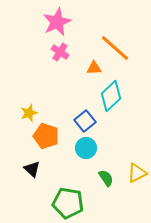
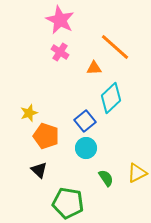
pink star: moved 3 px right, 2 px up; rotated 20 degrees counterclockwise
orange line: moved 1 px up
cyan diamond: moved 2 px down
black triangle: moved 7 px right, 1 px down
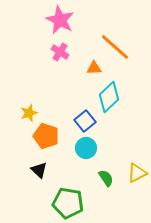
cyan diamond: moved 2 px left, 1 px up
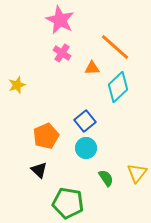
pink cross: moved 2 px right, 1 px down
orange triangle: moved 2 px left
cyan diamond: moved 9 px right, 10 px up
yellow star: moved 12 px left, 28 px up
orange pentagon: rotated 30 degrees clockwise
yellow triangle: rotated 25 degrees counterclockwise
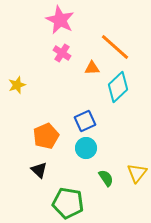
blue square: rotated 15 degrees clockwise
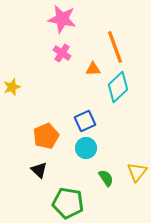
pink star: moved 2 px right, 1 px up; rotated 16 degrees counterclockwise
orange line: rotated 28 degrees clockwise
orange triangle: moved 1 px right, 1 px down
yellow star: moved 5 px left, 2 px down
yellow triangle: moved 1 px up
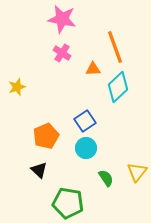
yellow star: moved 5 px right
blue square: rotated 10 degrees counterclockwise
